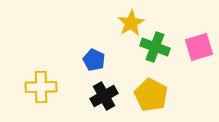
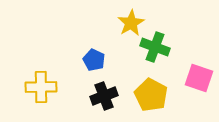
pink square: moved 31 px down; rotated 36 degrees clockwise
black cross: rotated 8 degrees clockwise
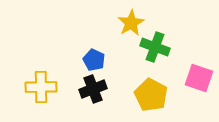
black cross: moved 11 px left, 7 px up
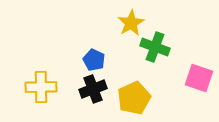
yellow pentagon: moved 17 px left, 3 px down; rotated 20 degrees clockwise
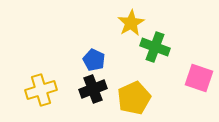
yellow cross: moved 3 px down; rotated 16 degrees counterclockwise
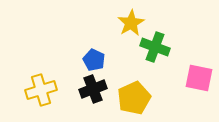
pink square: rotated 8 degrees counterclockwise
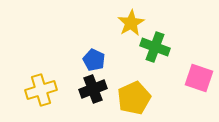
pink square: rotated 8 degrees clockwise
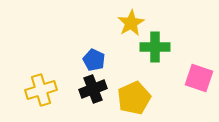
green cross: rotated 20 degrees counterclockwise
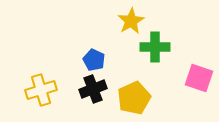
yellow star: moved 2 px up
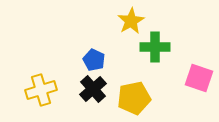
black cross: rotated 20 degrees counterclockwise
yellow pentagon: rotated 12 degrees clockwise
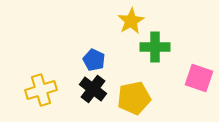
black cross: rotated 12 degrees counterclockwise
